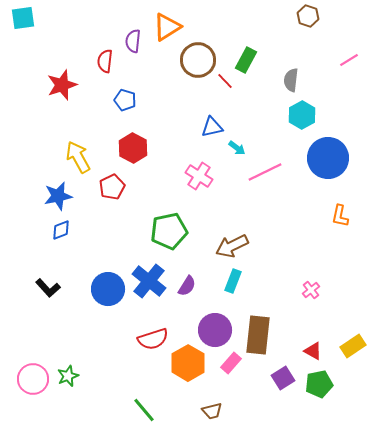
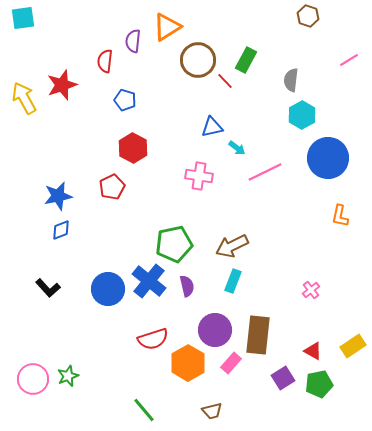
yellow arrow at (78, 157): moved 54 px left, 59 px up
pink cross at (199, 176): rotated 24 degrees counterclockwise
green pentagon at (169, 231): moved 5 px right, 13 px down
purple semicircle at (187, 286): rotated 45 degrees counterclockwise
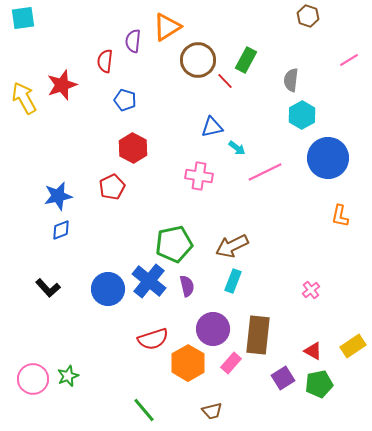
purple circle at (215, 330): moved 2 px left, 1 px up
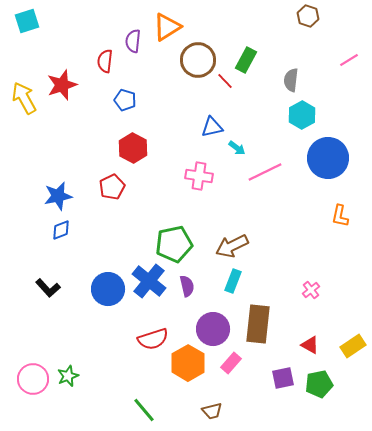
cyan square at (23, 18): moved 4 px right, 3 px down; rotated 10 degrees counterclockwise
brown rectangle at (258, 335): moved 11 px up
red triangle at (313, 351): moved 3 px left, 6 px up
purple square at (283, 378): rotated 20 degrees clockwise
